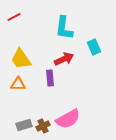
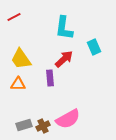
red arrow: rotated 18 degrees counterclockwise
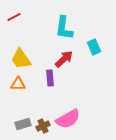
gray rectangle: moved 1 px left, 1 px up
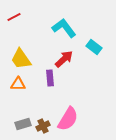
cyan L-shape: rotated 135 degrees clockwise
cyan rectangle: rotated 28 degrees counterclockwise
pink semicircle: rotated 30 degrees counterclockwise
